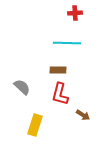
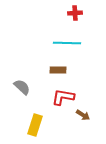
red L-shape: moved 3 px right, 3 px down; rotated 85 degrees clockwise
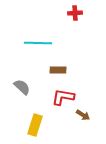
cyan line: moved 29 px left
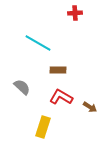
cyan line: rotated 28 degrees clockwise
red L-shape: moved 2 px left; rotated 20 degrees clockwise
brown arrow: moved 7 px right, 8 px up
yellow rectangle: moved 8 px right, 2 px down
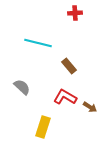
cyan line: rotated 16 degrees counterclockwise
brown rectangle: moved 11 px right, 4 px up; rotated 49 degrees clockwise
red L-shape: moved 4 px right
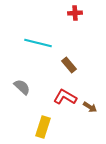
brown rectangle: moved 1 px up
